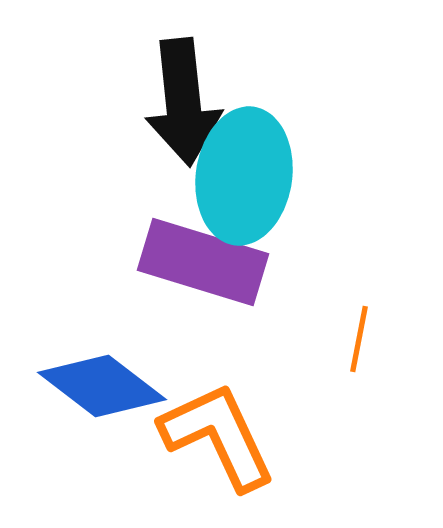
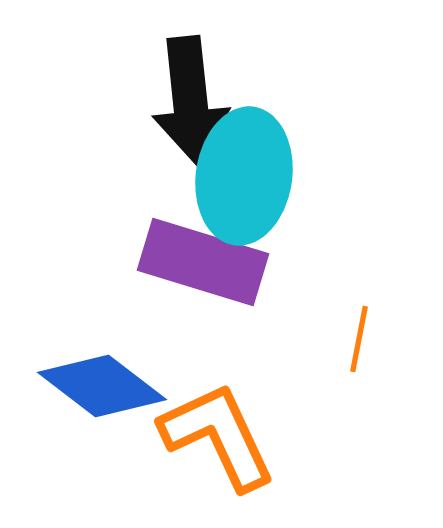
black arrow: moved 7 px right, 2 px up
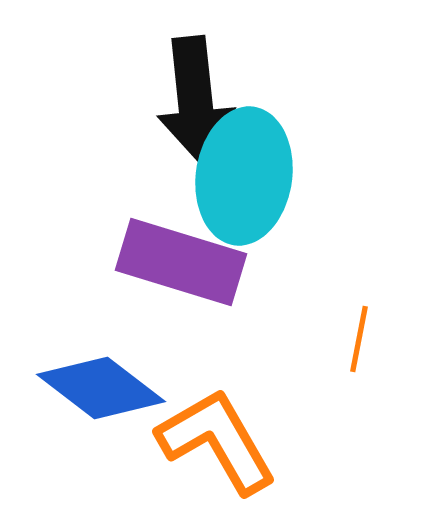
black arrow: moved 5 px right
purple rectangle: moved 22 px left
blue diamond: moved 1 px left, 2 px down
orange L-shape: moved 1 px left, 5 px down; rotated 5 degrees counterclockwise
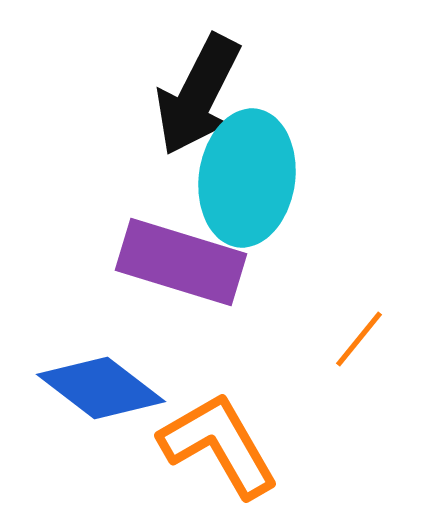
black arrow: moved 3 px right, 5 px up; rotated 33 degrees clockwise
cyan ellipse: moved 3 px right, 2 px down
orange line: rotated 28 degrees clockwise
orange L-shape: moved 2 px right, 4 px down
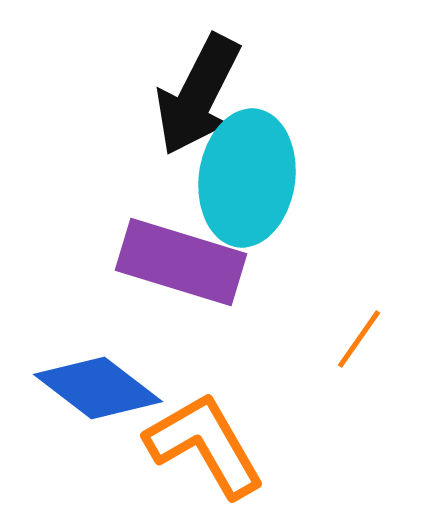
orange line: rotated 4 degrees counterclockwise
blue diamond: moved 3 px left
orange L-shape: moved 14 px left
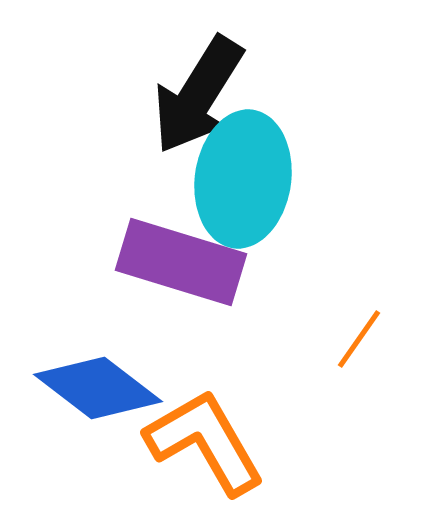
black arrow: rotated 5 degrees clockwise
cyan ellipse: moved 4 px left, 1 px down
orange L-shape: moved 3 px up
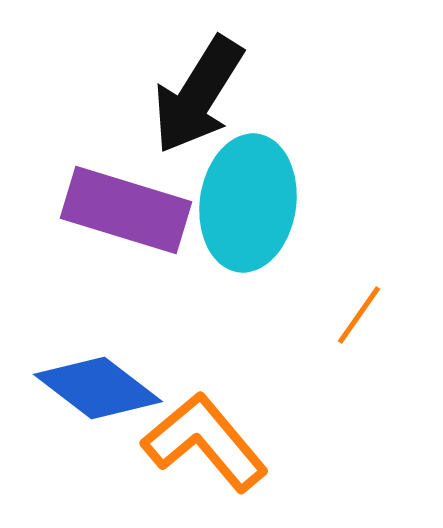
cyan ellipse: moved 5 px right, 24 px down
purple rectangle: moved 55 px left, 52 px up
orange line: moved 24 px up
orange L-shape: rotated 10 degrees counterclockwise
